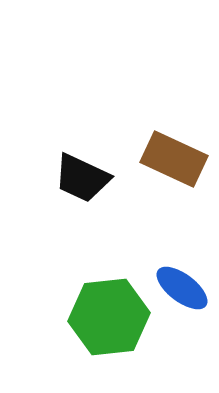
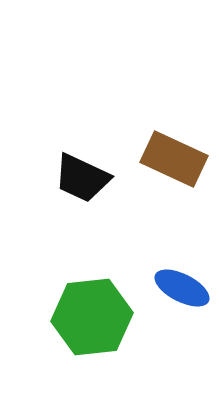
blue ellipse: rotated 10 degrees counterclockwise
green hexagon: moved 17 px left
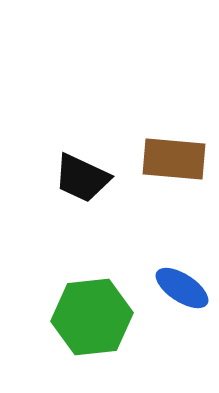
brown rectangle: rotated 20 degrees counterclockwise
blue ellipse: rotated 6 degrees clockwise
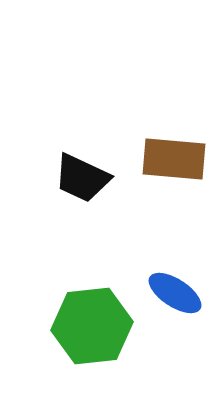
blue ellipse: moved 7 px left, 5 px down
green hexagon: moved 9 px down
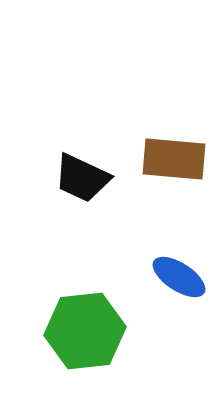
blue ellipse: moved 4 px right, 16 px up
green hexagon: moved 7 px left, 5 px down
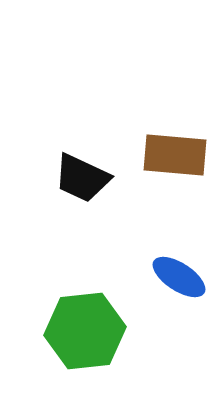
brown rectangle: moved 1 px right, 4 px up
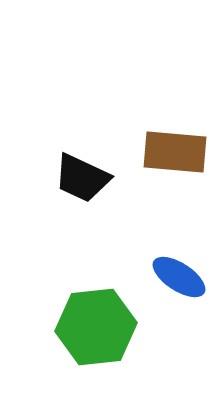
brown rectangle: moved 3 px up
green hexagon: moved 11 px right, 4 px up
